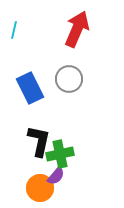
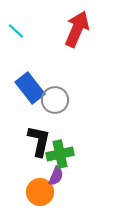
cyan line: moved 2 px right, 1 px down; rotated 60 degrees counterclockwise
gray circle: moved 14 px left, 21 px down
blue rectangle: rotated 12 degrees counterclockwise
purple semicircle: rotated 18 degrees counterclockwise
orange circle: moved 4 px down
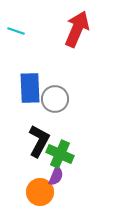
cyan line: rotated 24 degrees counterclockwise
blue rectangle: rotated 36 degrees clockwise
gray circle: moved 1 px up
black L-shape: rotated 16 degrees clockwise
green cross: rotated 36 degrees clockwise
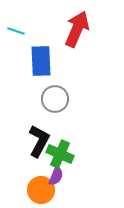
blue rectangle: moved 11 px right, 27 px up
orange circle: moved 1 px right, 2 px up
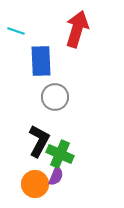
red arrow: rotated 6 degrees counterclockwise
gray circle: moved 2 px up
orange circle: moved 6 px left, 6 px up
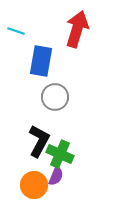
blue rectangle: rotated 12 degrees clockwise
orange circle: moved 1 px left, 1 px down
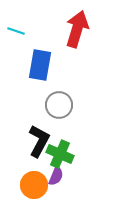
blue rectangle: moved 1 px left, 4 px down
gray circle: moved 4 px right, 8 px down
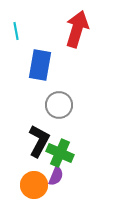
cyan line: rotated 60 degrees clockwise
green cross: moved 1 px up
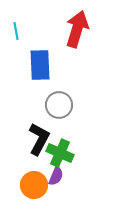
blue rectangle: rotated 12 degrees counterclockwise
black L-shape: moved 2 px up
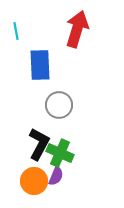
black L-shape: moved 5 px down
orange circle: moved 4 px up
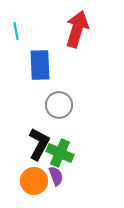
purple semicircle: rotated 42 degrees counterclockwise
